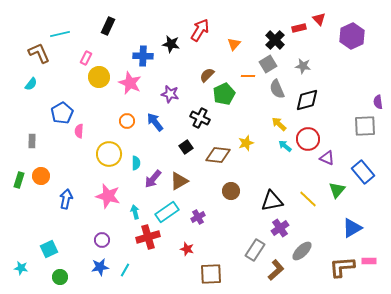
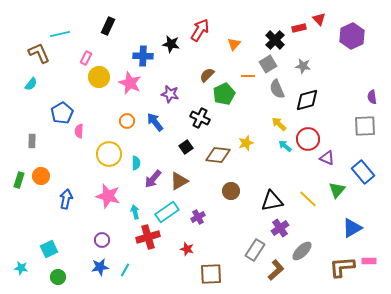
purple semicircle at (378, 102): moved 6 px left, 5 px up
green circle at (60, 277): moved 2 px left
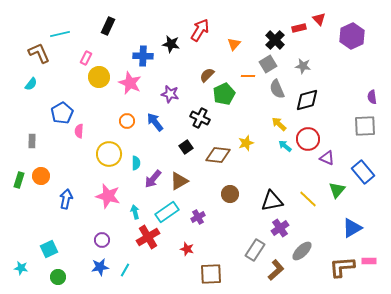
brown circle at (231, 191): moved 1 px left, 3 px down
red cross at (148, 237): rotated 15 degrees counterclockwise
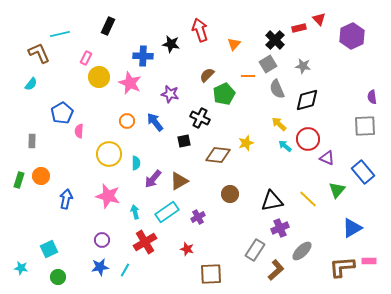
red arrow at (200, 30): rotated 50 degrees counterclockwise
black square at (186, 147): moved 2 px left, 6 px up; rotated 24 degrees clockwise
purple cross at (280, 228): rotated 12 degrees clockwise
red cross at (148, 237): moved 3 px left, 5 px down
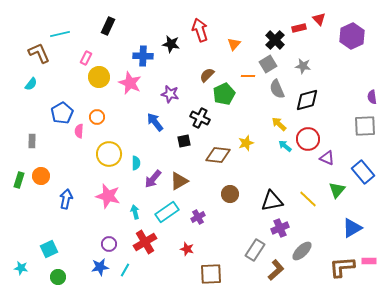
orange circle at (127, 121): moved 30 px left, 4 px up
purple circle at (102, 240): moved 7 px right, 4 px down
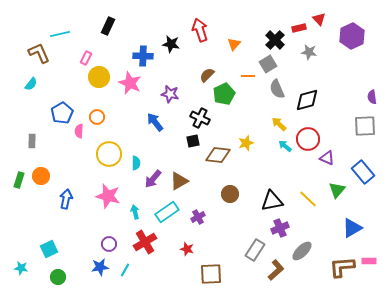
gray star at (303, 66): moved 6 px right, 14 px up
black square at (184, 141): moved 9 px right
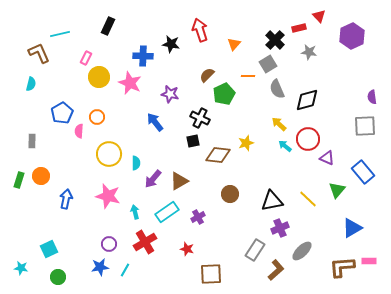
red triangle at (319, 19): moved 3 px up
cyan semicircle at (31, 84): rotated 24 degrees counterclockwise
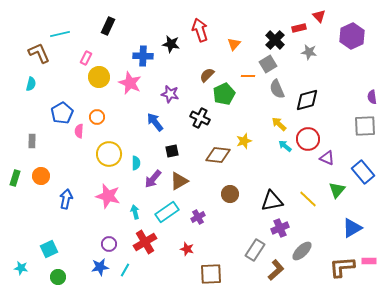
black square at (193, 141): moved 21 px left, 10 px down
yellow star at (246, 143): moved 2 px left, 2 px up
green rectangle at (19, 180): moved 4 px left, 2 px up
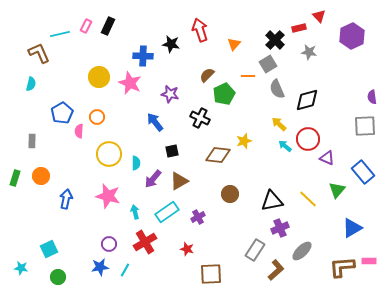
pink rectangle at (86, 58): moved 32 px up
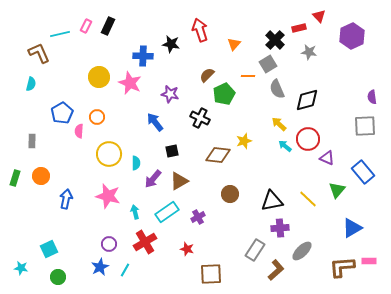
purple cross at (280, 228): rotated 18 degrees clockwise
blue star at (100, 267): rotated 18 degrees counterclockwise
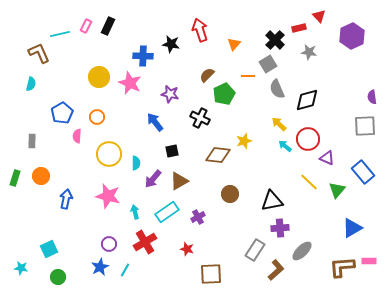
pink semicircle at (79, 131): moved 2 px left, 5 px down
yellow line at (308, 199): moved 1 px right, 17 px up
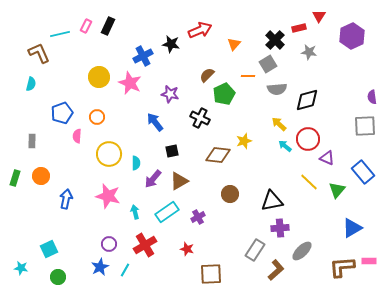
red triangle at (319, 16): rotated 16 degrees clockwise
red arrow at (200, 30): rotated 85 degrees clockwise
blue cross at (143, 56): rotated 30 degrees counterclockwise
gray semicircle at (277, 89): rotated 72 degrees counterclockwise
blue pentagon at (62, 113): rotated 10 degrees clockwise
red cross at (145, 242): moved 3 px down
